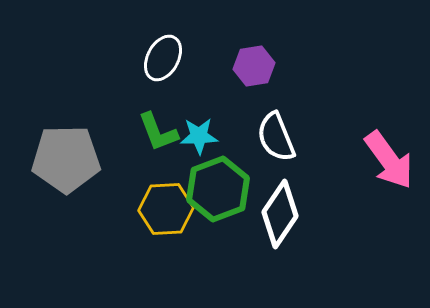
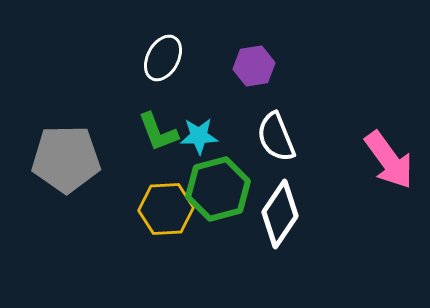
green hexagon: rotated 6 degrees clockwise
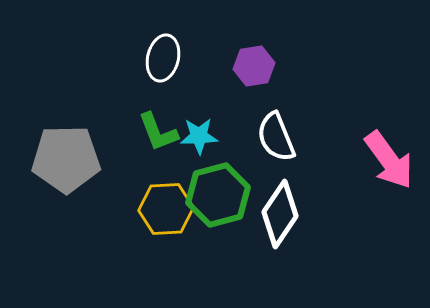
white ellipse: rotated 15 degrees counterclockwise
green hexagon: moved 6 px down
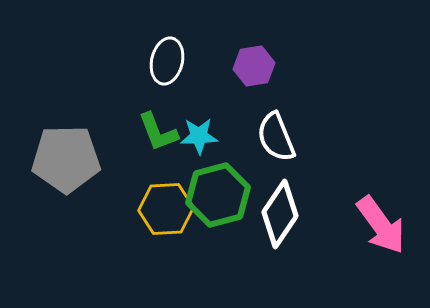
white ellipse: moved 4 px right, 3 px down
pink arrow: moved 8 px left, 65 px down
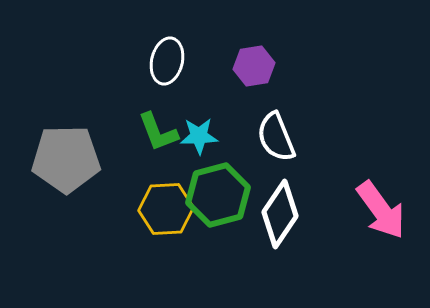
pink arrow: moved 15 px up
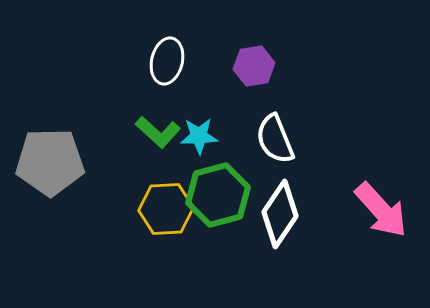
green L-shape: rotated 27 degrees counterclockwise
white semicircle: moved 1 px left, 2 px down
gray pentagon: moved 16 px left, 3 px down
pink arrow: rotated 6 degrees counterclockwise
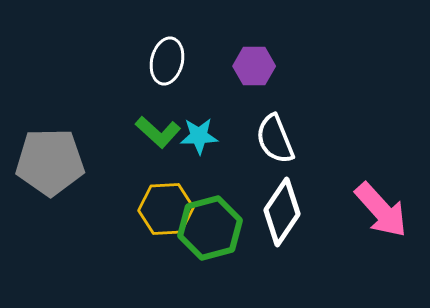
purple hexagon: rotated 9 degrees clockwise
green hexagon: moved 8 px left, 33 px down
white diamond: moved 2 px right, 2 px up
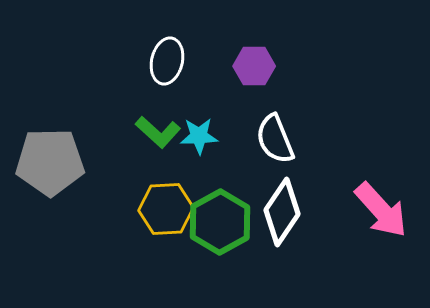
green hexagon: moved 10 px right, 6 px up; rotated 14 degrees counterclockwise
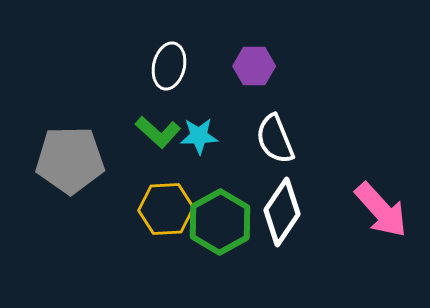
white ellipse: moved 2 px right, 5 px down
gray pentagon: moved 20 px right, 2 px up
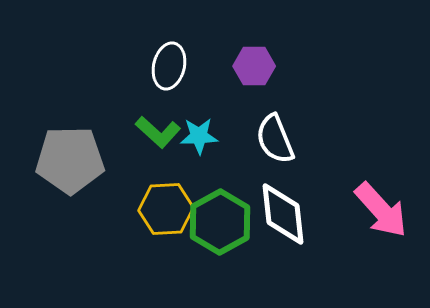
white diamond: moved 1 px right, 2 px down; rotated 40 degrees counterclockwise
